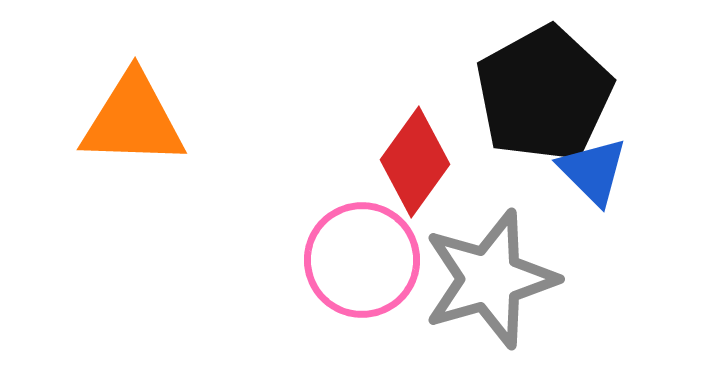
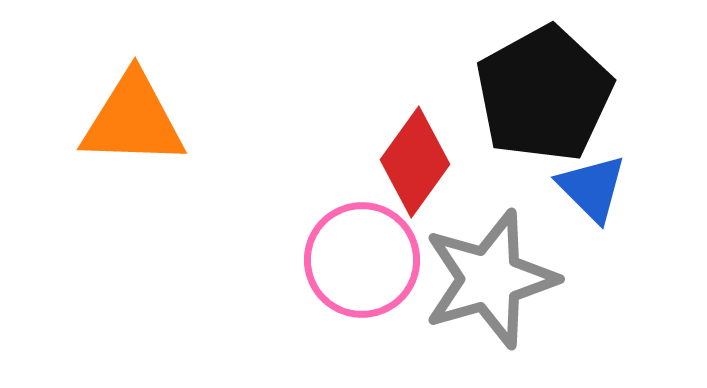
blue triangle: moved 1 px left, 17 px down
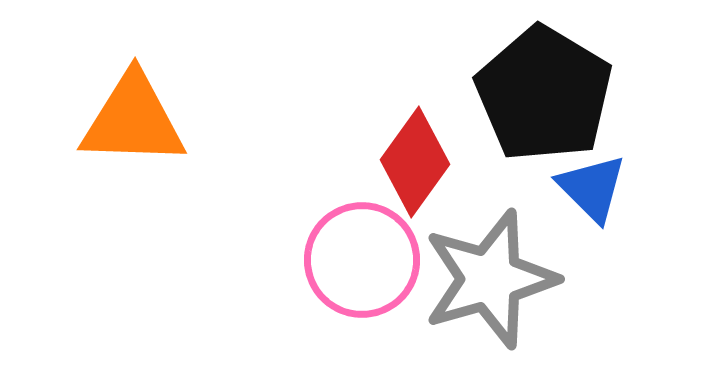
black pentagon: rotated 12 degrees counterclockwise
